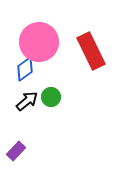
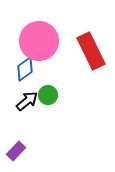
pink circle: moved 1 px up
green circle: moved 3 px left, 2 px up
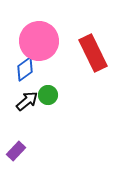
red rectangle: moved 2 px right, 2 px down
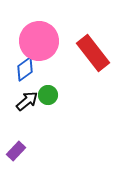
red rectangle: rotated 12 degrees counterclockwise
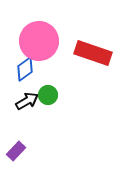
red rectangle: rotated 33 degrees counterclockwise
black arrow: rotated 10 degrees clockwise
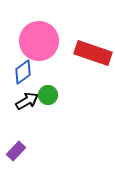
blue diamond: moved 2 px left, 3 px down
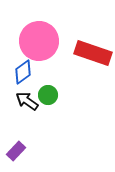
black arrow: rotated 115 degrees counterclockwise
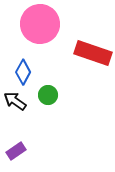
pink circle: moved 1 px right, 17 px up
blue diamond: rotated 25 degrees counterclockwise
black arrow: moved 12 px left
purple rectangle: rotated 12 degrees clockwise
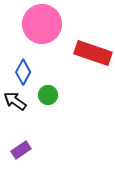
pink circle: moved 2 px right
purple rectangle: moved 5 px right, 1 px up
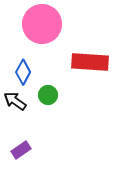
red rectangle: moved 3 px left, 9 px down; rotated 15 degrees counterclockwise
